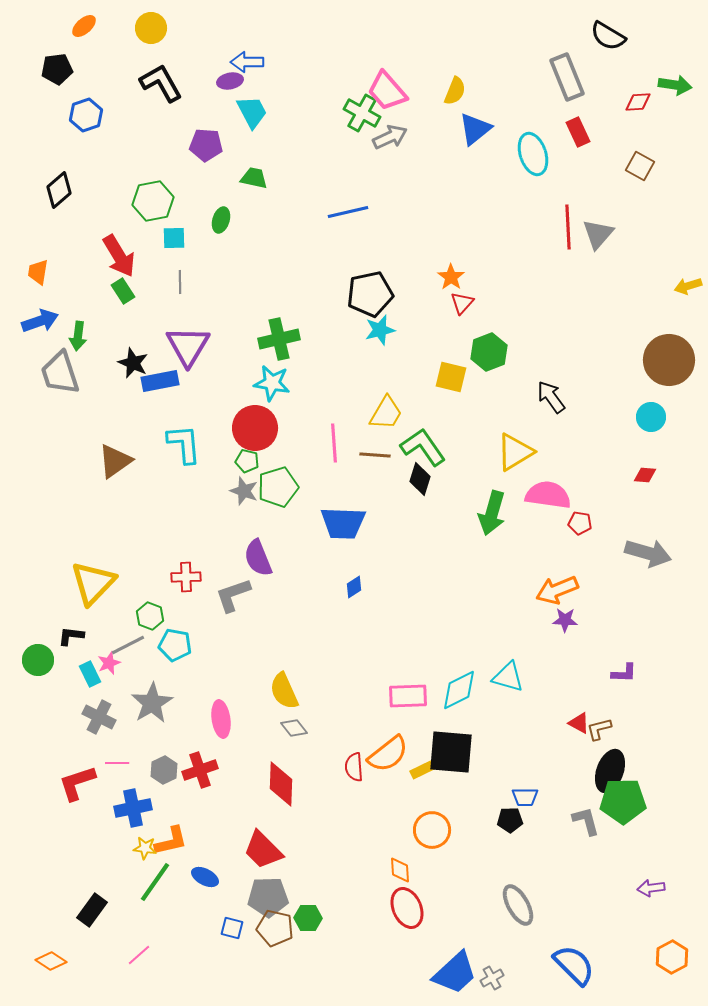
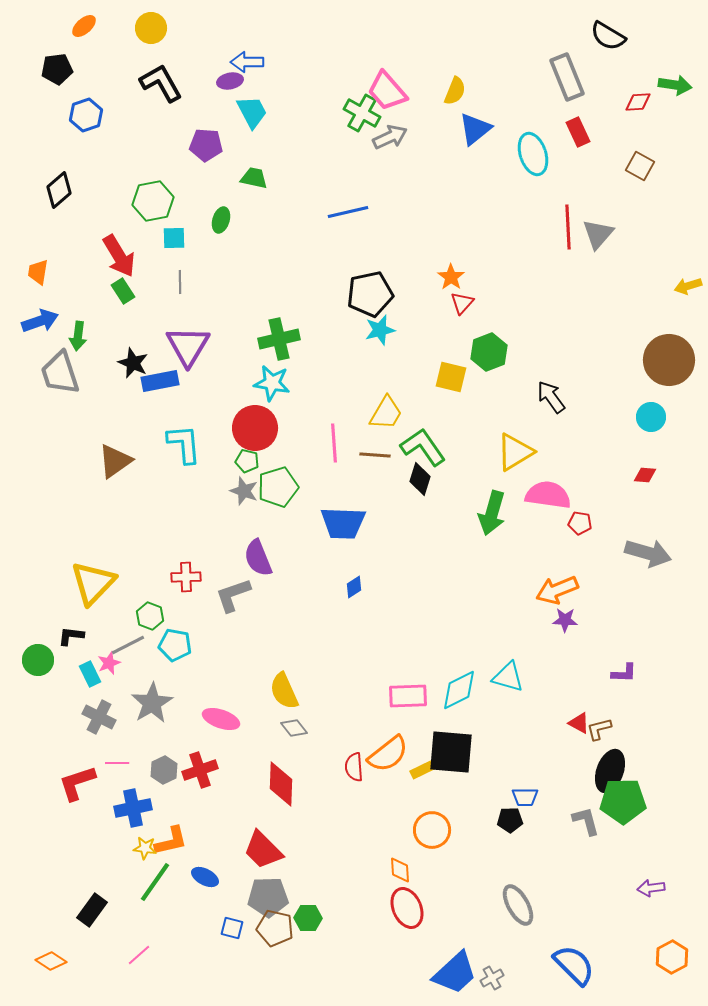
pink ellipse at (221, 719): rotated 63 degrees counterclockwise
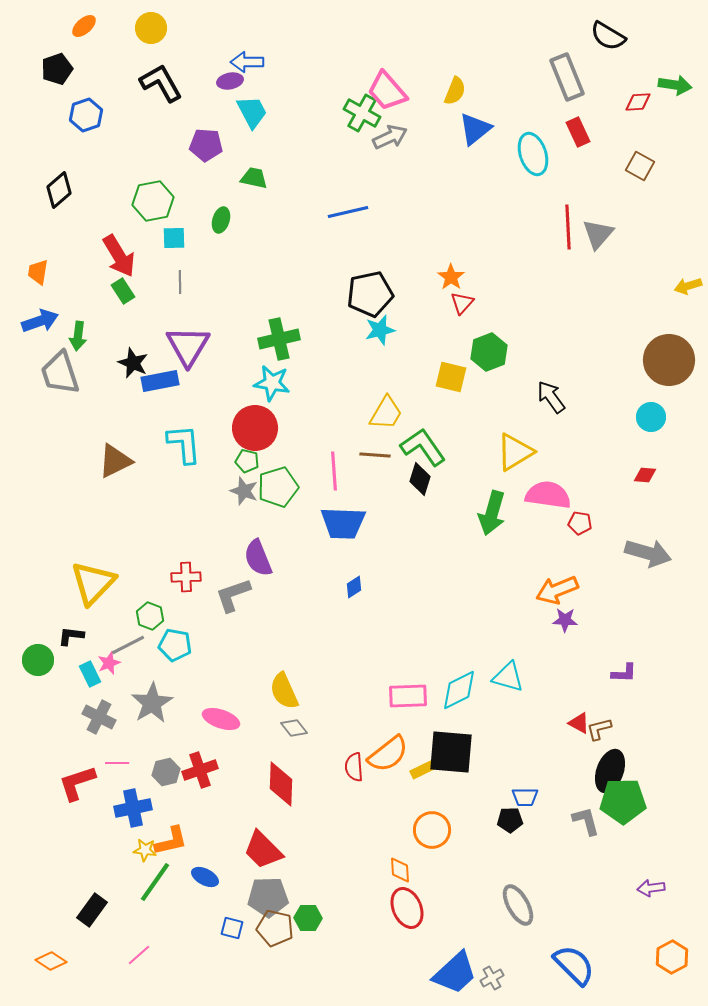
black pentagon at (57, 69): rotated 12 degrees counterclockwise
pink line at (334, 443): moved 28 px down
brown triangle at (115, 461): rotated 9 degrees clockwise
gray hexagon at (164, 770): moved 2 px right, 2 px down; rotated 12 degrees clockwise
yellow star at (145, 848): moved 2 px down
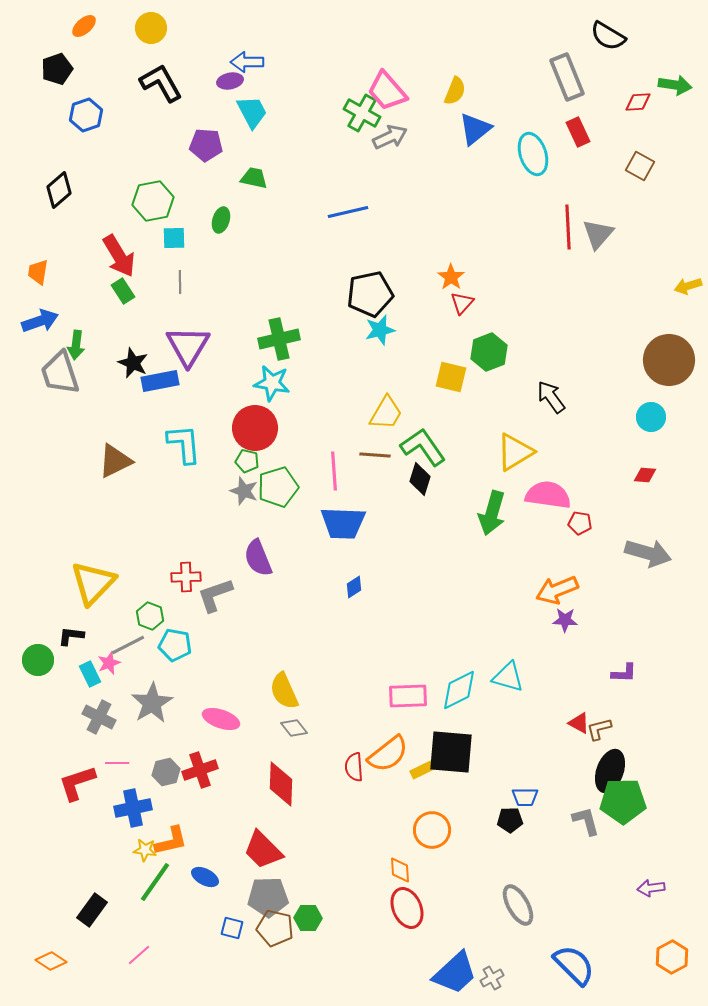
green arrow at (78, 336): moved 2 px left, 9 px down
gray L-shape at (233, 595): moved 18 px left
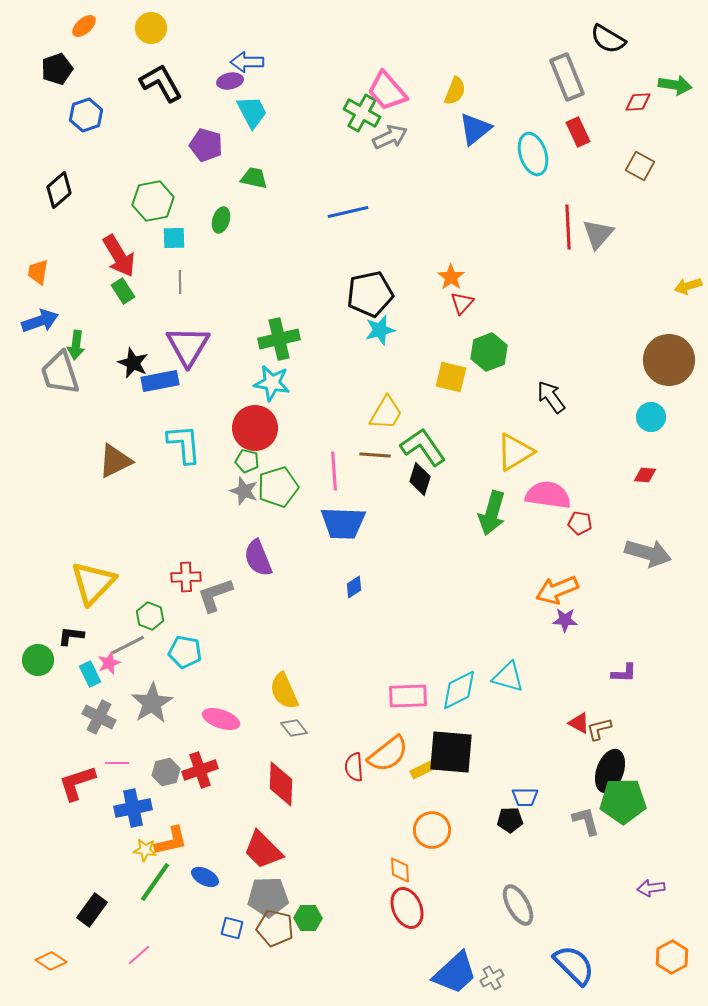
black semicircle at (608, 36): moved 3 px down
purple pentagon at (206, 145): rotated 12 degrees clockwise
cyan pentagon at (175, 645): moved 10 px right, 7 px down
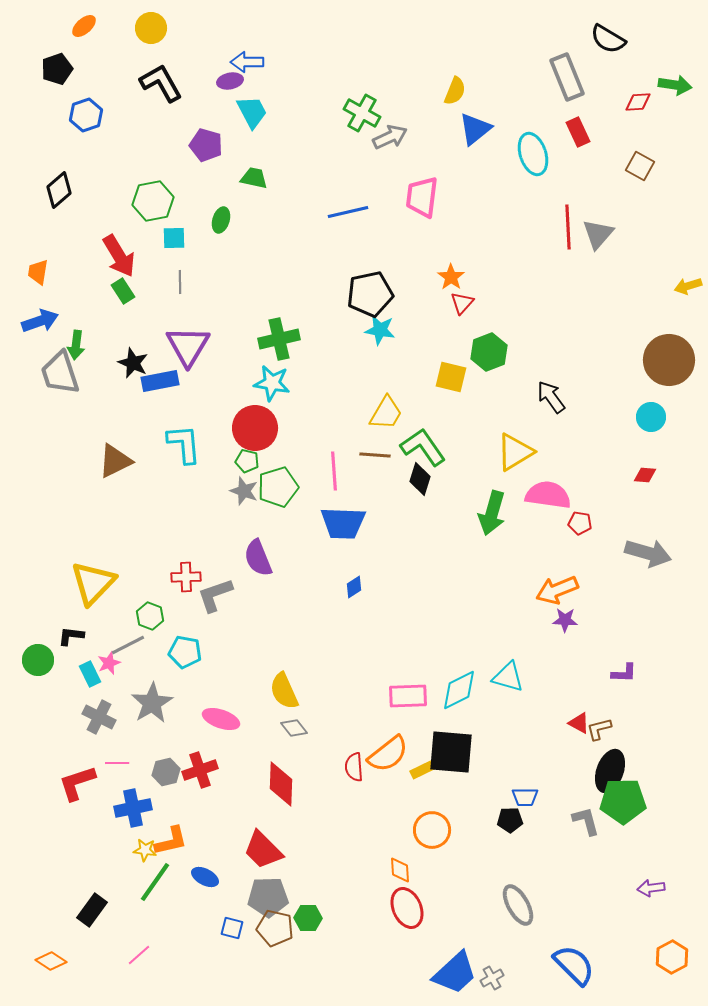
pink trapezoid at (387, 91): moved 35 px right, 106 px down; rotated 48 degrees clockwise
cyan star at (380, 330): rotated 24 degrees clockwise
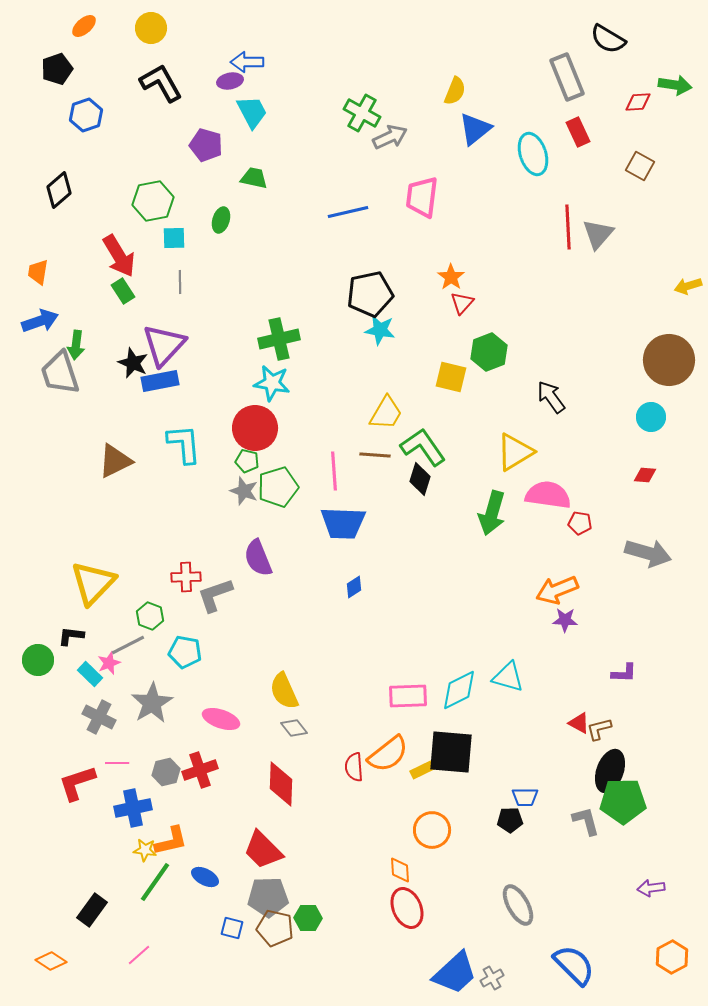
purple triangle at (188, 346): moved 24 px left, 1 px up; rotated 12 degrees clockwise
cyan rectangle at (90, 674): rotated 20 degrees counterclockwise
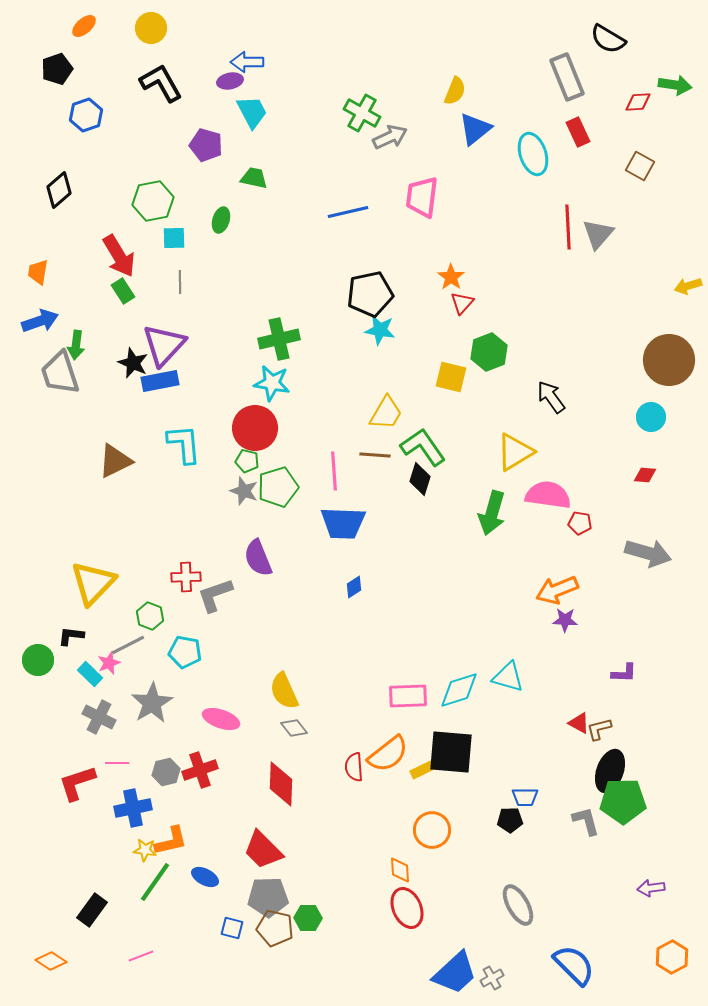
cyan diamond at (459, 690): rotated 9 degrees clockwise
pink line at (139, 955): moved 2 px right, 1 px down; rotated 20 degrees clockwise
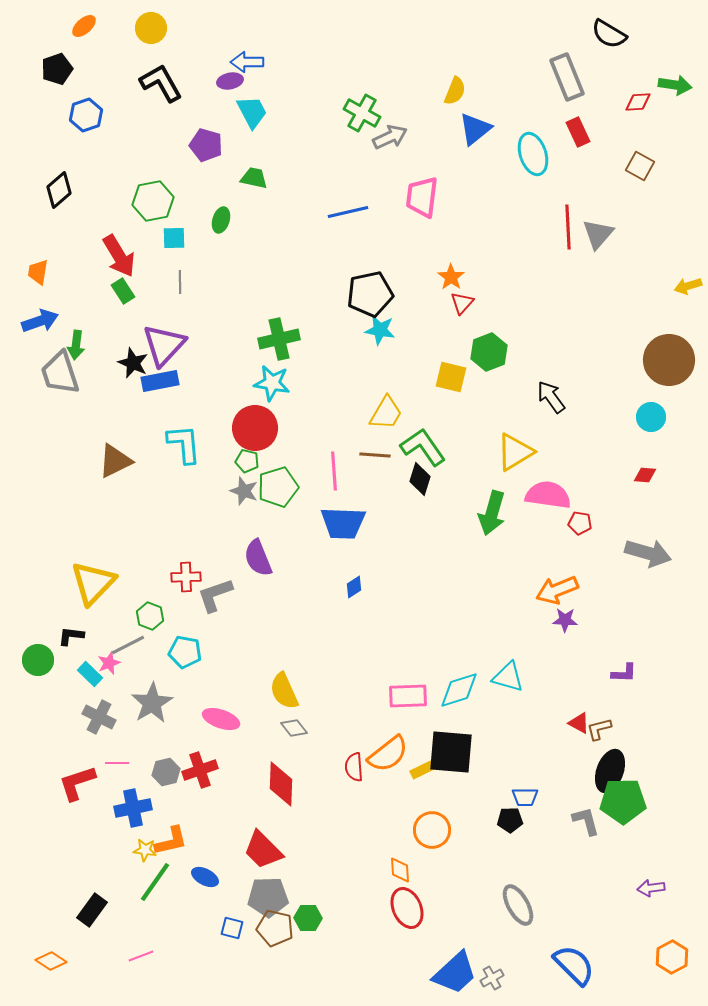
black semicircle at (608, 39): moved 1 px right, 5 px up
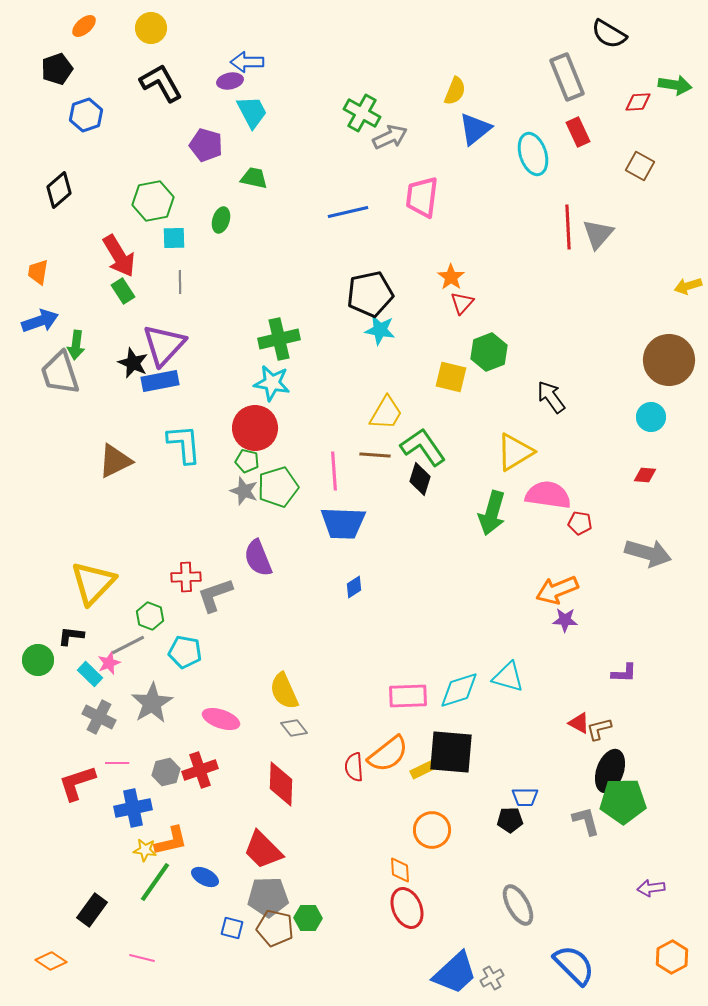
pink line at (141, 956): moved 1 px right, 2 px down; rotated 35 degrees clockwise
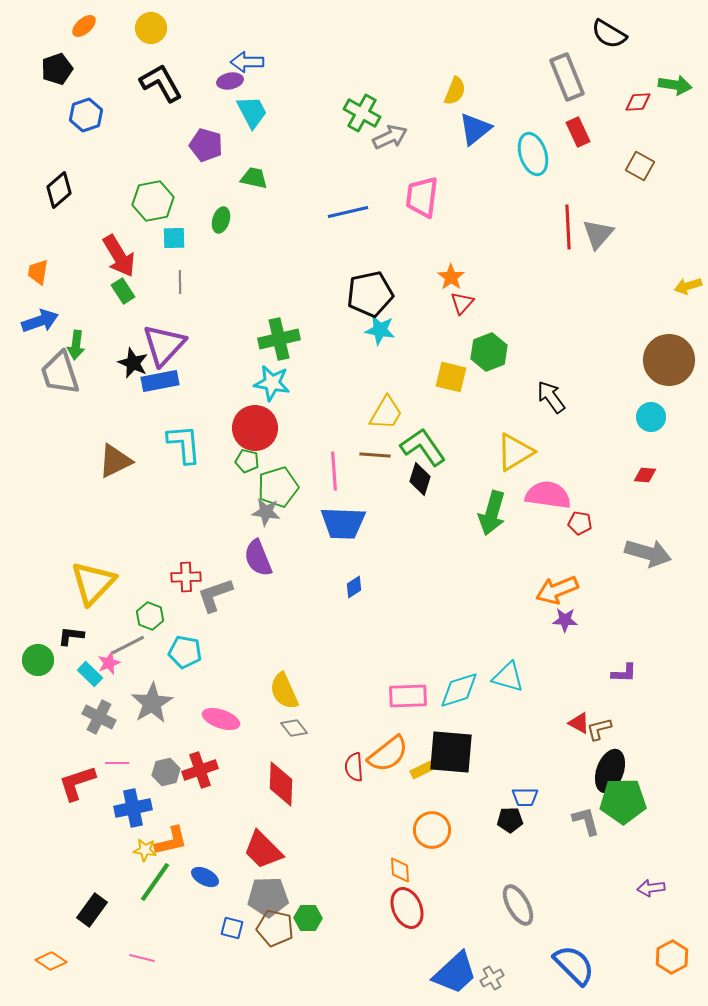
gray star at (244, 491): moved 22 px right, 21 px down; rotated 12 degrees counterclockwise
